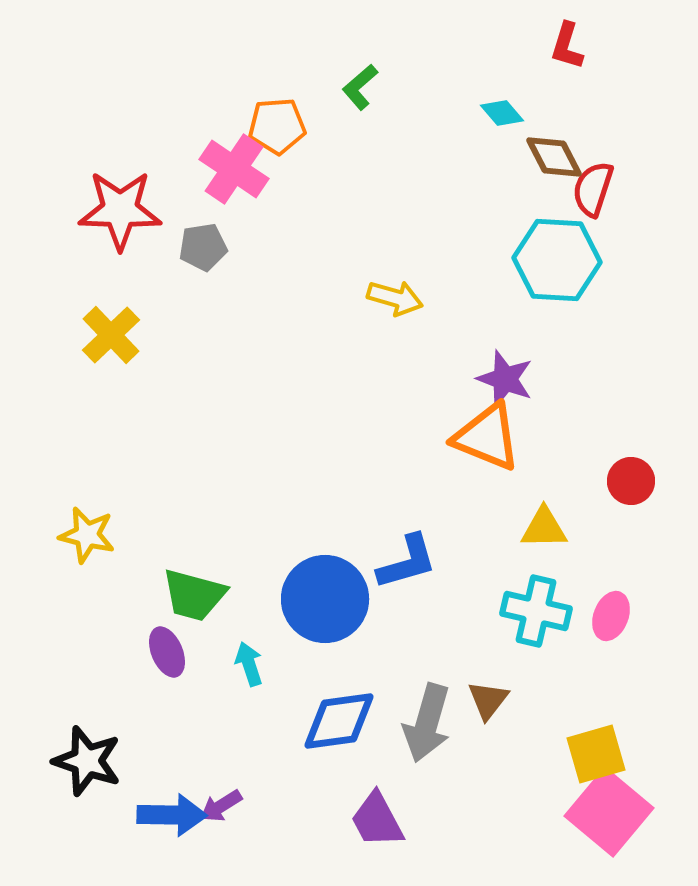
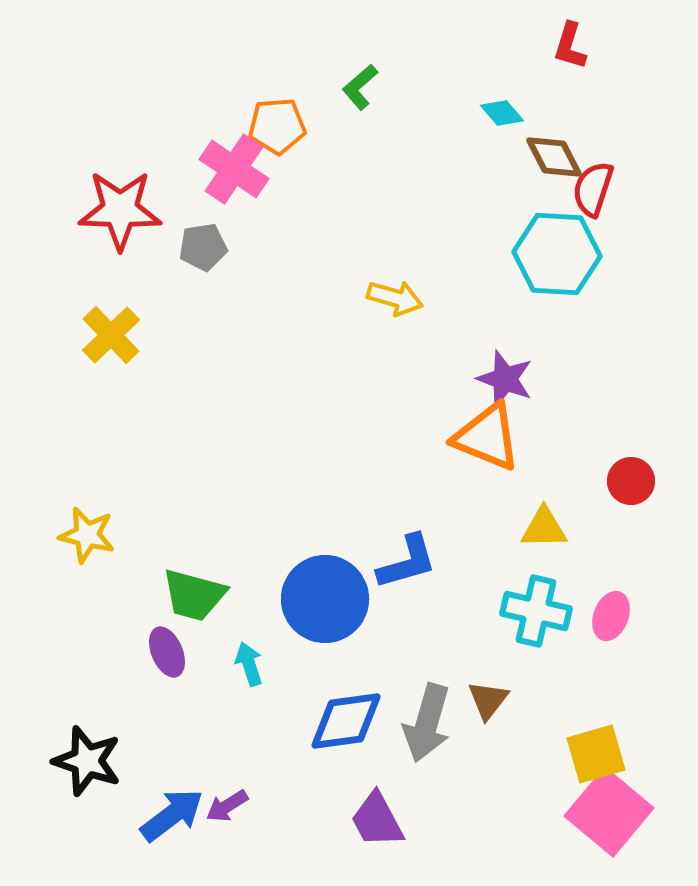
red L-shape: moved 3 px right
cyan hexagon: moved 6 px up
blue diamond: moved 7 px right
purple arrow: moved 6 px right
blue arrow: rotated 38 degrees counterclockwise
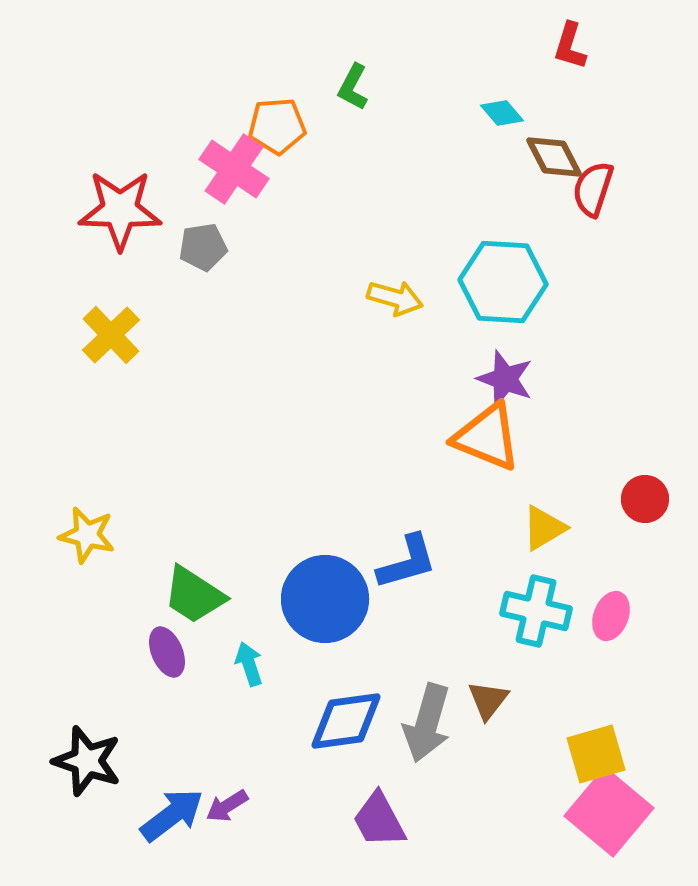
green L-shape: moved 7 px left; rotated 21 degrees counterclockwise
cyan hexagon: moved 54 px left, 28 px down
red circle: moved 14 px right, 18 px down
yellow triangle: rotated 30 degrees counterclockwise
green trapezoid: rotated 18 degrees clockwise
purple trapezoid: moved 2 px right
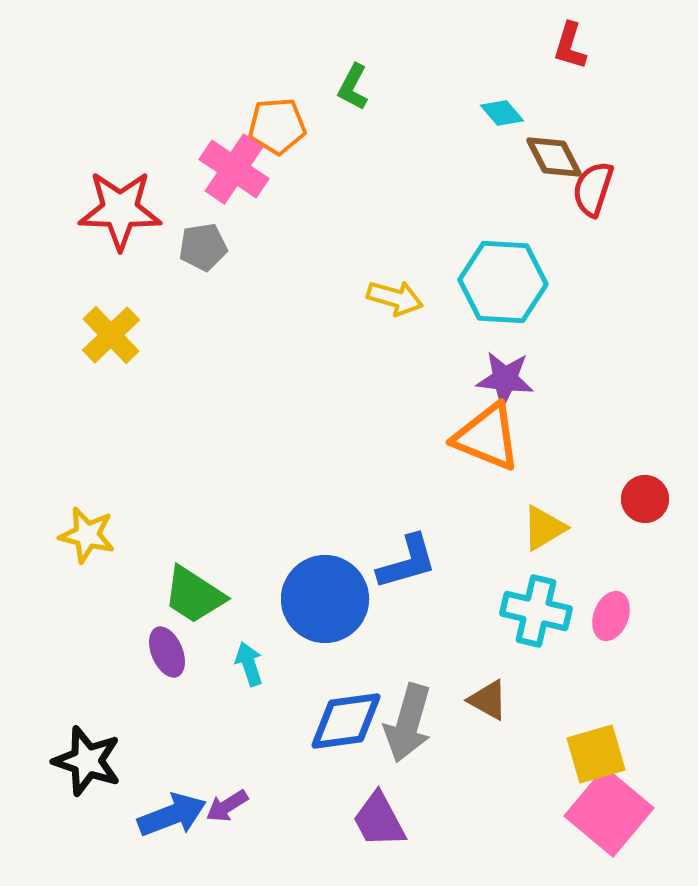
purple star: rotated 14 degrees counterclockwise
brown triangle: rotated 39 degrees counterclockwise
gray arrow: moved 19 px left
blue arrow: rotated 16 degrees clockwise
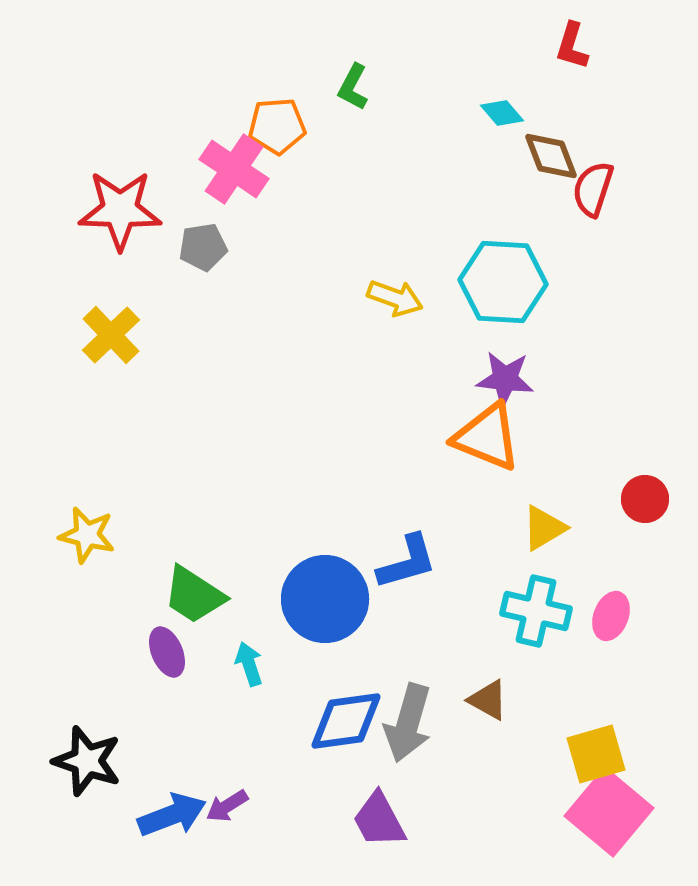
red L-shape: moved 2 px right
brown diamond: moved 3 px left, 1 px up; rotated 6 degrees clockwise
yellow arrow: rotated 4 degrees clockwise
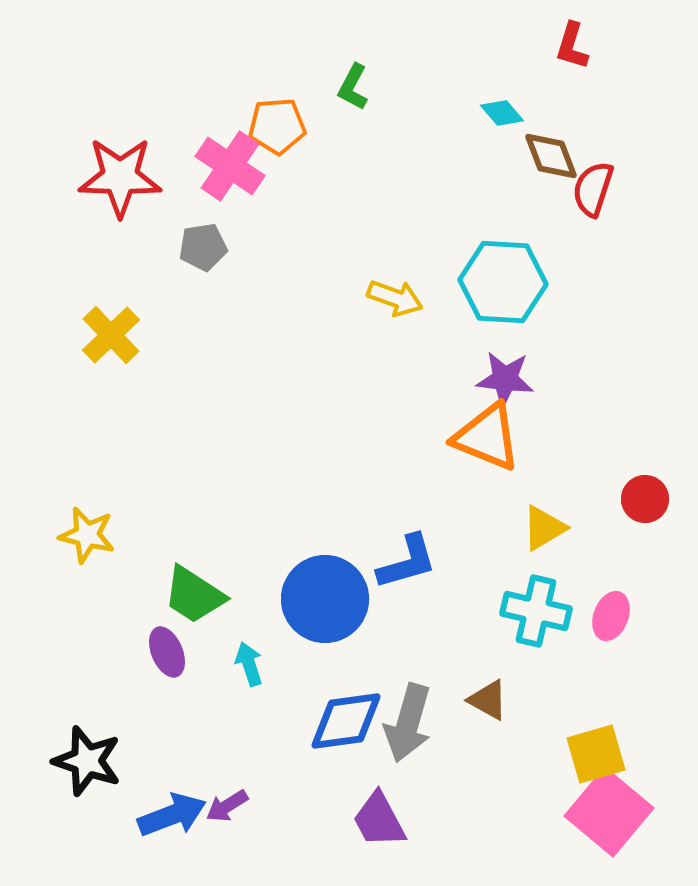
pink cross: moved 4 px left, 3 px up
red star: moved 33 px up
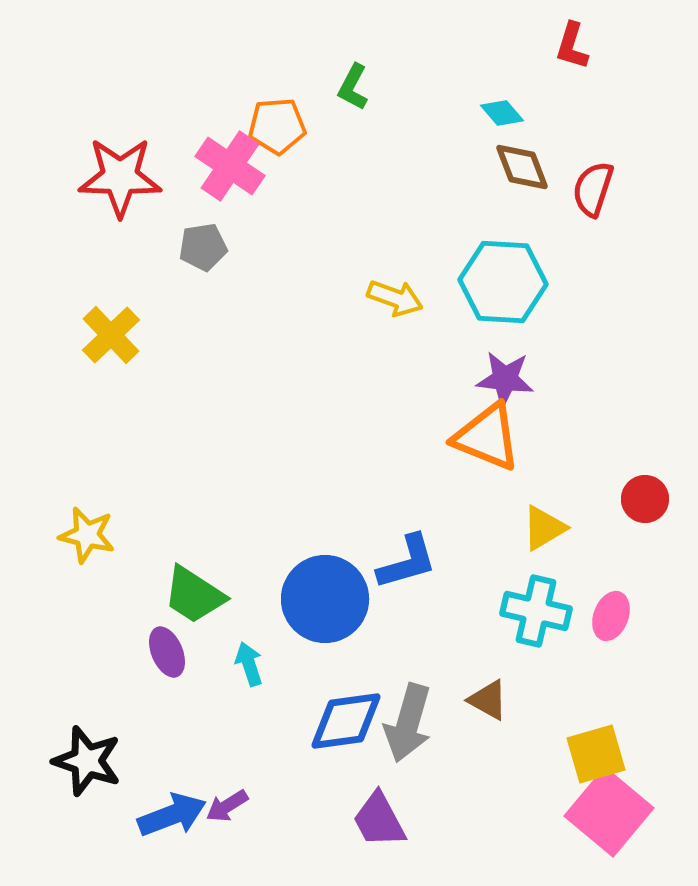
brown diamond: moved 29 px left, 11 px down
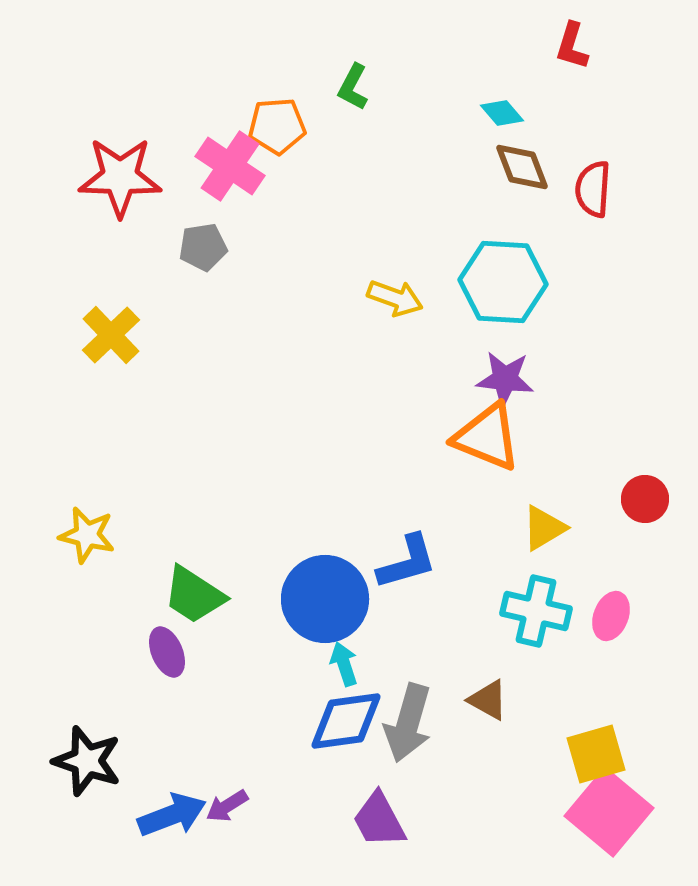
red semicircle: rotated 14 degrees counterclockwise
cyan arrow: moved 95 px right
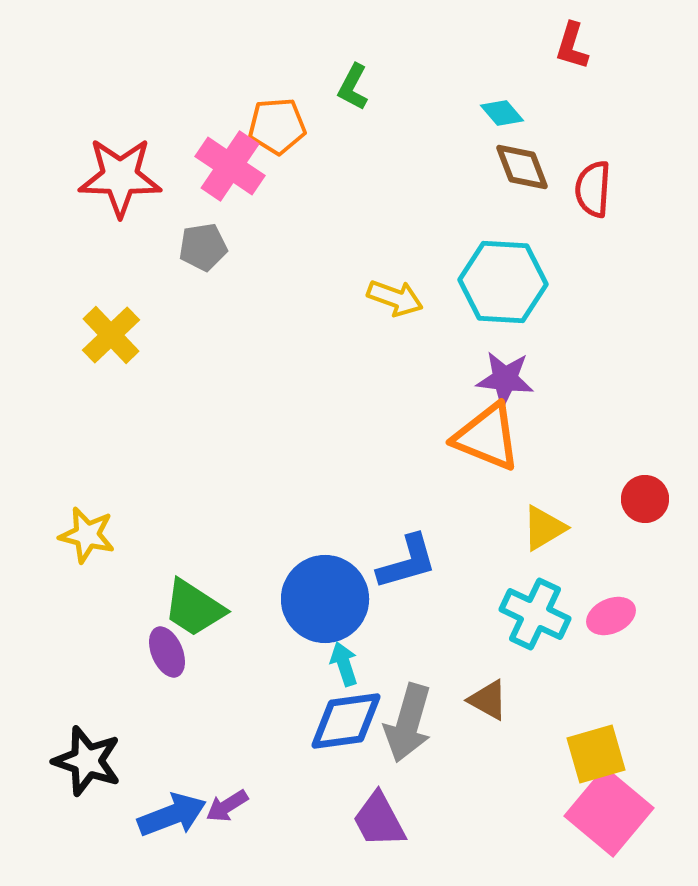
green trapezoid: moved 13 px down
cyan cross: moved 1 px left, 3 px down; rotated 12 degrees clockwise
pink ellipse: rotated 45 degrees clockwise
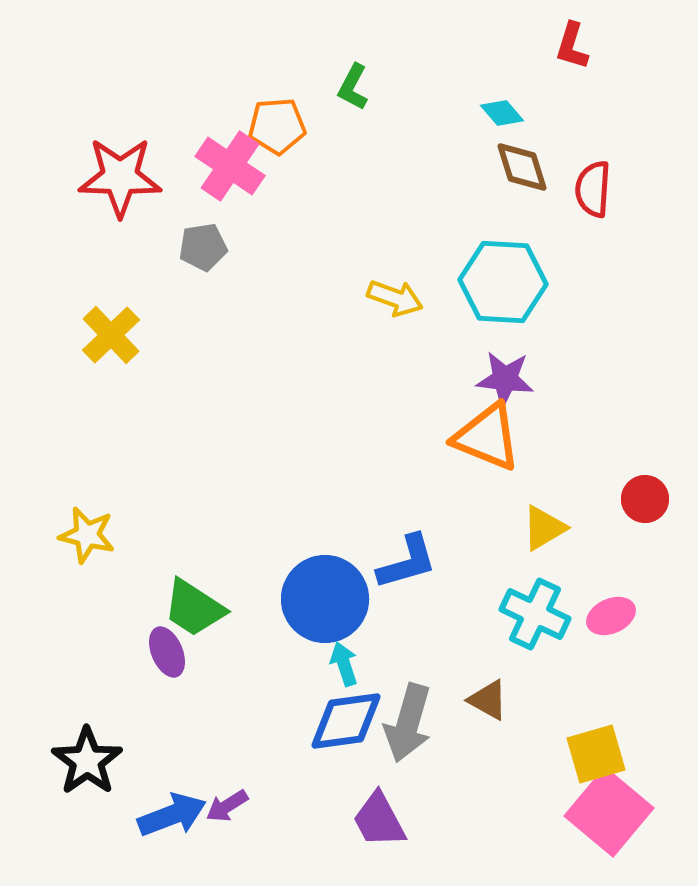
brown diamond: rotated 4 degrees clockwise
black star: rotated 18 degrees clockwise
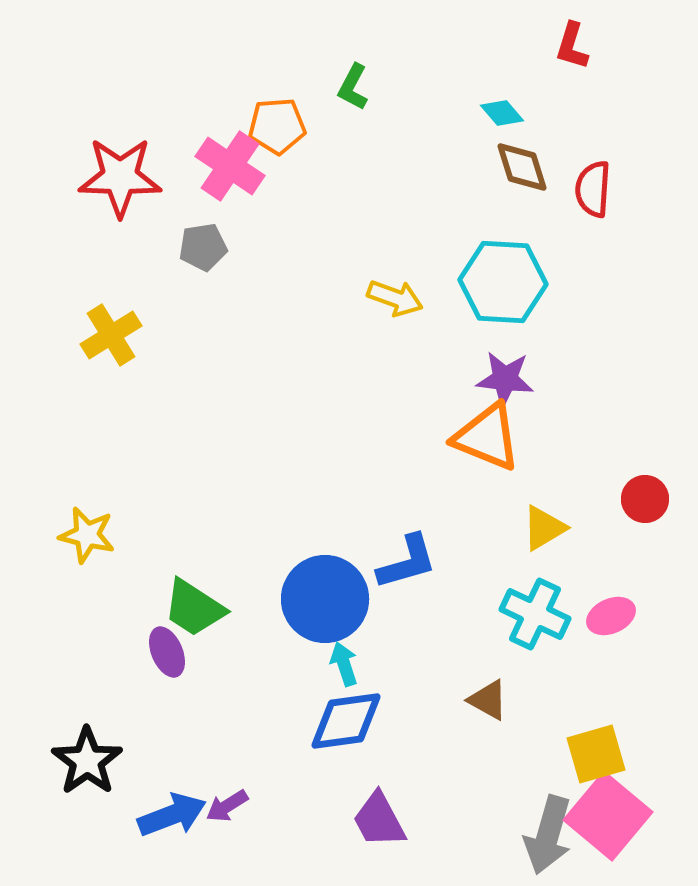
yellow cross: rotated 12 degrees clockwise
gray arrow: moved 140 px right, 112 px down
pink square: moved 1 px left, 4 px down
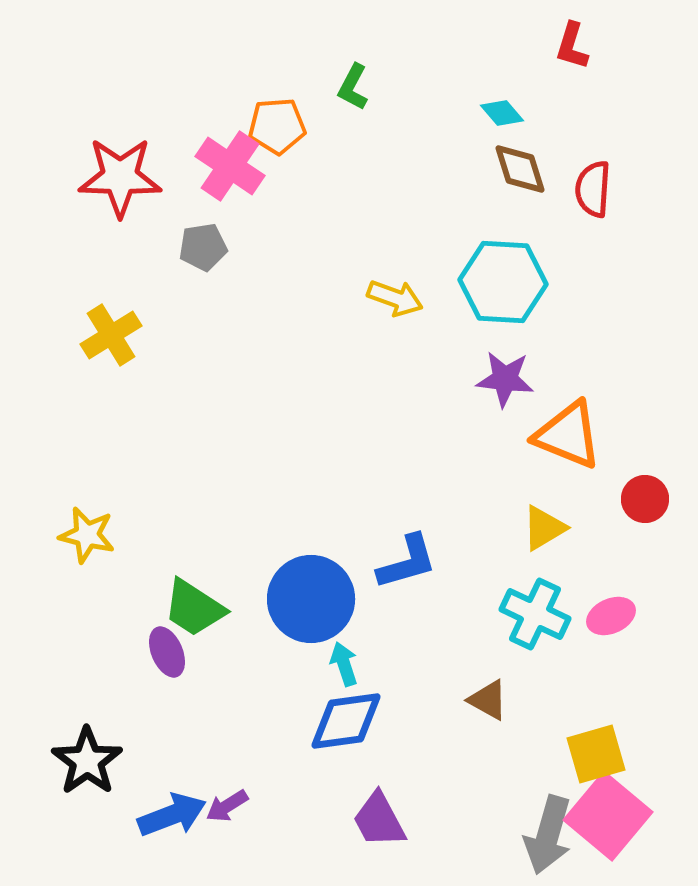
brown diamond: moved 2 px left, 2 px down
orange triangle: moved 81 px right, 2 px up
blue circle: moved 14 px left
